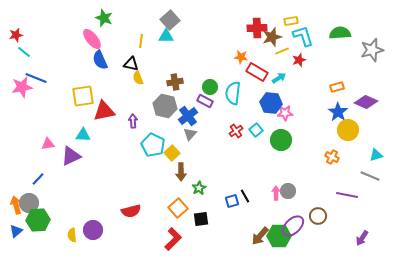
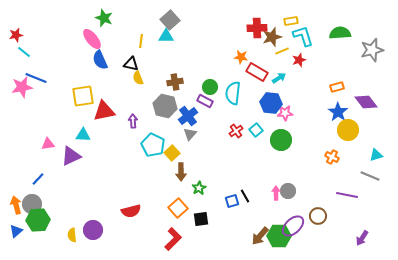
purple diamond at (366, 102): rotated 30 degrees clockwise
gray circle at (29, 203): moved 3 px right, 1 px down
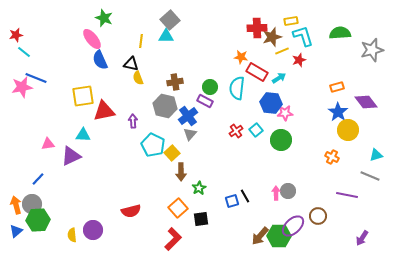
cyan semicircle at (233, 93): moved 4 px right, 5 px up
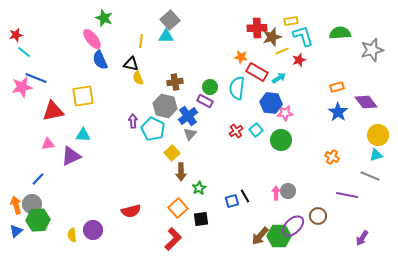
red triangle at (104, 111): moved 51 px left
yellow circle at (348, 130): moved 30 px right, 5 px down
cyan pentagon at (153, 145): moved 16 px up
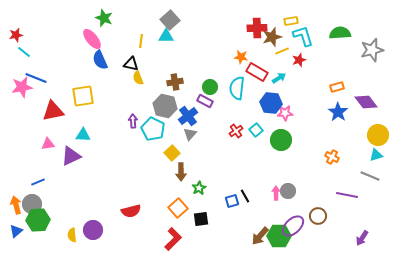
blue line at (38, 179): moved 3 px down; rotated 24 degrees clockwise
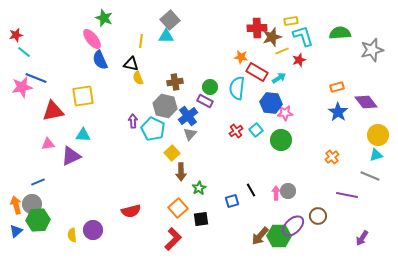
orange cross at (332, 157): rotated 24 degrees clockwise
black line at (245, 196): moved 6 px right, 6 px up
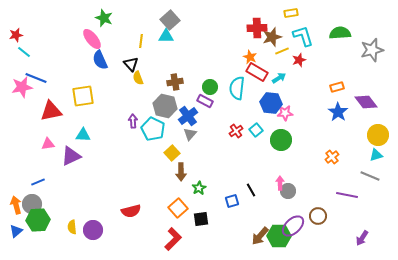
yellow rectangle at (291, 21): moved 8 px up
orange star at (241, 57): moved 9 px right; rotated 16 degrees clockwise
black triangle at (131, 64): rotated 35 degrees clockwise
red triangle at (53, 111): moved 2 px left
pink arrow at (276, 193): moved 4 px right, 10 px up
yellow semicircle at (72, 235): moved 8 px up
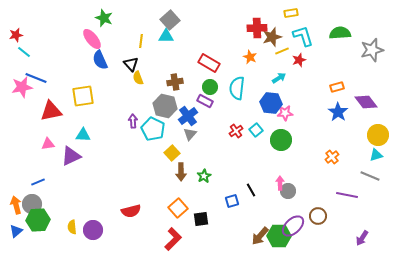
red rectangle at (257, 72): moved 48 px left, 9 px up
green star at (199, 188): moved 5 px right, 12 px up
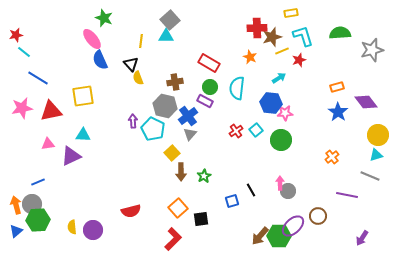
blue line at (36, 78): moved 2 px right; rotated 10 degrees clockwise
pink star at (22, 87): moved 21 px down
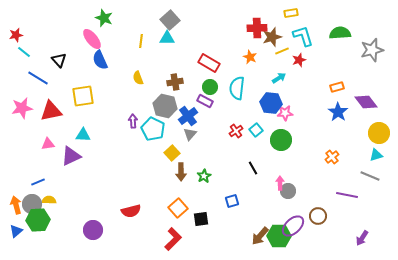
cyan triangle at (166, 36): moved 1 px right, 2 px down
black triangle at (131, 64): moved 72 px left, 4 px up
yellow circle at (378, 135): moved 1 px right, 2 px up
black line at (251, 190): moved 2 px right, 22 px up
yellow semicircle at (72, 227): moved 23 px left, 27 px up; rotated 96 degrees clockwise
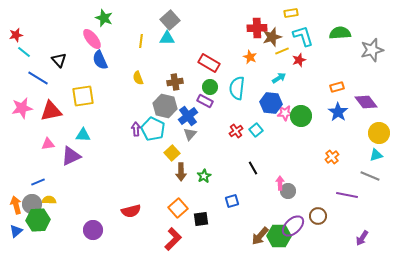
purple arrow at (133, 121): moved 3 px right, 8 px down
green circle at (281, 140): moved 20 px right, 24 px up
